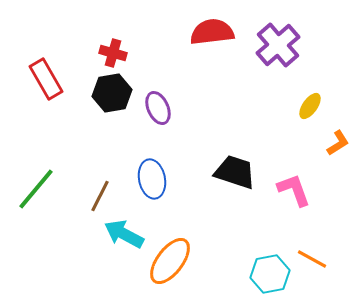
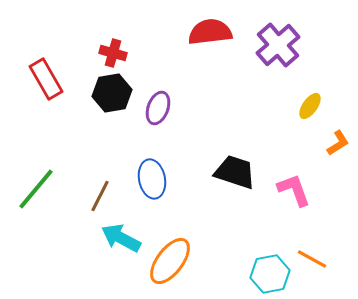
red semicircle: moved 2 px left
purple ellipse: rotated 44 degrees clockwise
cyan arrow: moved 3 px left, 4 px down
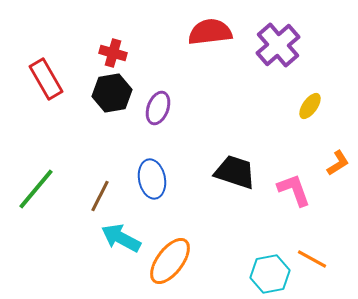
orange L-shape: moved 20 px down
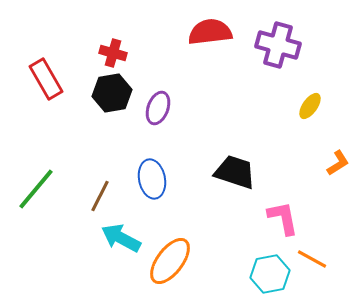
purple cross: rotated 33 degrees counterclockwise
pink L-shape: moved 11 px left, 28 px down; rotated 9 degrees clockwise
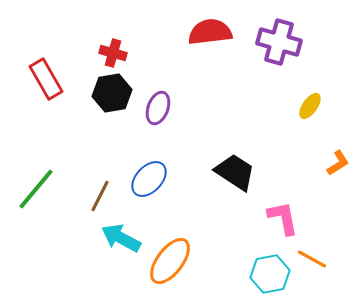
purple cross: moved 1 px right, 3 px up
black trapezoid: rotated 15 degrees clockwise
blue ellipse: moved 3 px left; rotated 54 degrees clockwise
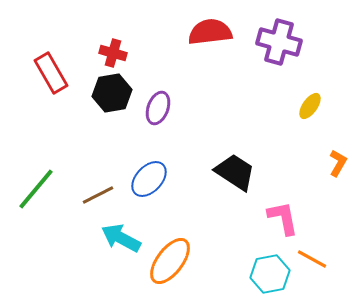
red rectangle: moved 5 px right, 6 px up
orange L-shape: rotated 28 degrees counterclockwise
brown line: moved 2 px left, 1 px up; rotated 36 degrees clockwise
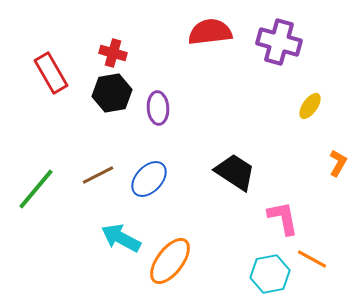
purple ellipse: rotated 24 degrees counterclockwise
brown line: moved 20 px up
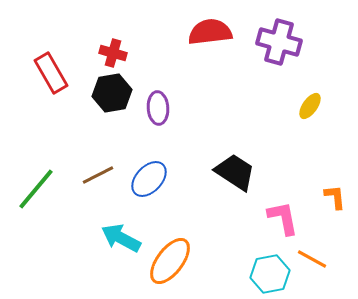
orange L-shape: moved 3 px left, 34 px down; rotated 36 degrees counterclockwise
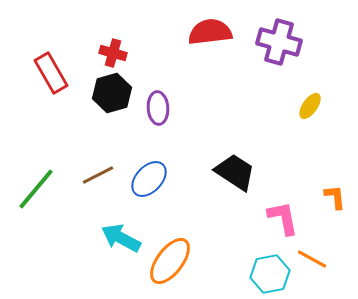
black hexagon: rotated 6 degrees counterclockwise
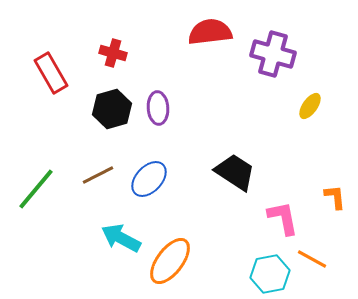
purple cross: moved 6 px left, 12 px down
black hexagon: moved 16 px down
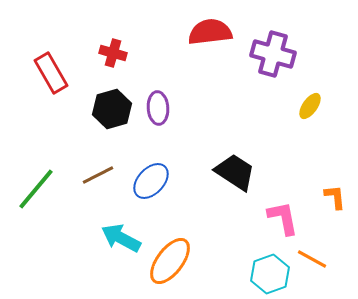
blue ellipse: moved 2 px right, 2 px down
cyan hexagon: rotated 9 degrees counterclockwise
